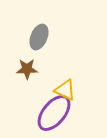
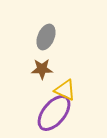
gray ellipse: moved 7 px right
brown star: moved 15 px right
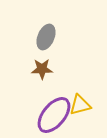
yellow triangle: moved 15 px right, 15 px down; rotated 40 degrees counterclockwise
purple ellipse: moved 2 px down
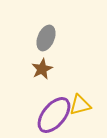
gray ellipse: moved 1 px down
brown star: rotated 25 degrees counterclockwise
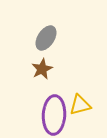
gray ellipse: rotated 10 degrees clockwise
purple ellipse: rotated 36 degrees counterclockwise
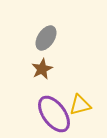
purple ellipse: moved 1 px up; rotated 39 degrees counterclockwise
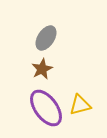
purple ellipse: moved 8 px left, 6 px up
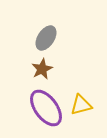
yellow triangle: moved 1 px right
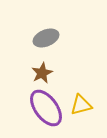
gray ellipse: rotated 35 degrees clockwise
brown star: moved 4 px down
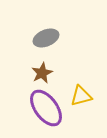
yellow triangle: moved 9 px up
